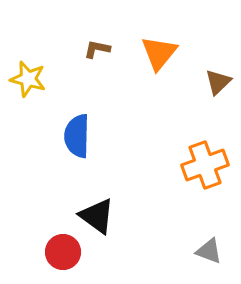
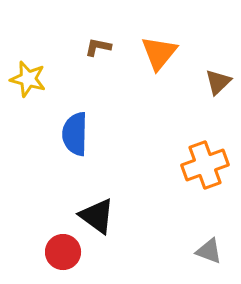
brown L-shape: moved 1 px right, 2 px up
blue semicircle: moved 2 px left, 2 px up
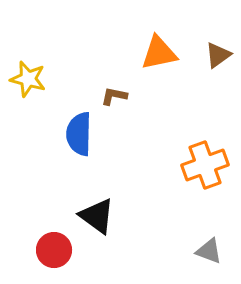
brown L-shape: moved 16 px right, 49 px down
orange triangle: rotated 39 degrees clockwise
brown triangle: moved 27 px up; rotated 8 degrees clockwise
blue semicircle: moved 4 px right
red circle: moved 9 px left, 2 px up
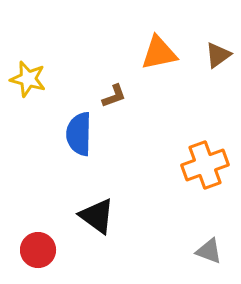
brown L-shape: rotated 148 degrees clockwise
red circle: moved 16 px left
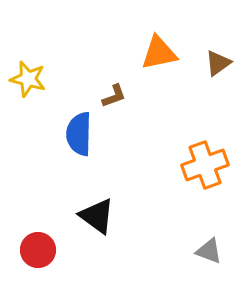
brown triangle: moved 8 px down
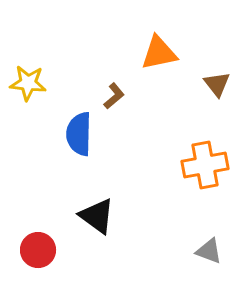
brown triangle: moved 1 px left, 21 px down; rotated 32 degrees counterclockwise
yellow star: moved 4 px down; rotated 9 degrees counterclockwise
brown L-shape: rotated 20 degrees counterclockwise
orange cross: rotated 9 degrees clockwise
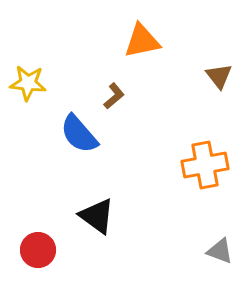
orange triangle: moved 17 px left, 12 px up
brown triangle: moved 2 px right, 8 px up
blue semicircle: rotated 42 degrees counterclockwise
gray triangle: moved 11 px right
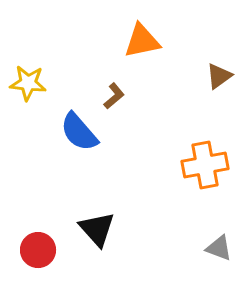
brown triangle: rotated 32 degrees clockwise
blue semicircle: moved 2 px up
black triangle: moved 13 px down; rotated 12 degrees clockwise
gray triangle: moved 1 px left, 3 px up
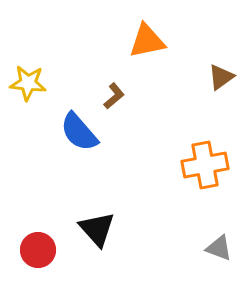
orange triangle: moved 5 px right
brown triangle: moved 2 px right, 1 px down
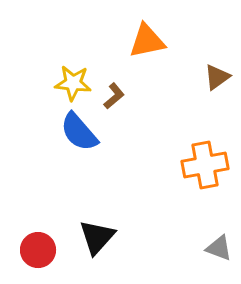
brown triangle: moved 4 px left
yellow star: moved 45 px right
black triangle: moved 8 px down; rotated 24 degrees clockwise
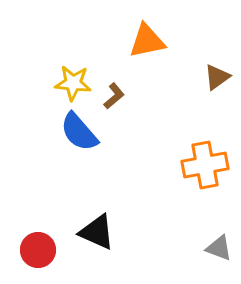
black triangle: moved 5 px up; rotated 48 degrees counterclockwise
